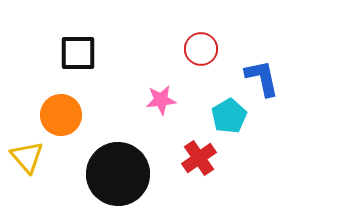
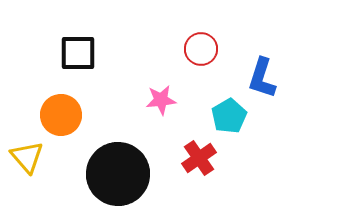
blue L-shape: rotated 150 degrees counterclockwise
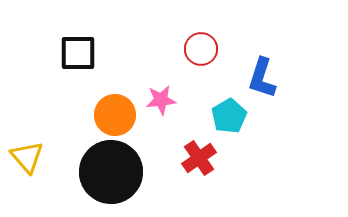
orange circle: moved 54 px right
black circle: moved 7 px left, 2 px up
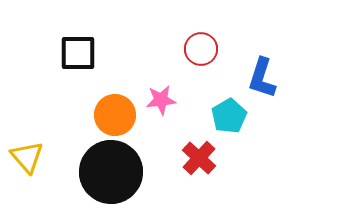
red cross: rotated 12 degrees counterclockwise
